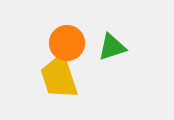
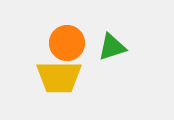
yellow trapezoid: rotated 72 degrees counterclockwise
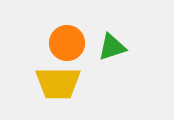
yellow trapezoid: moved 1 px left, 6 px down
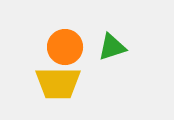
orange circle: moved 2 px left, 4 px down
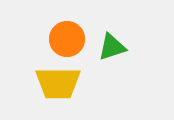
orange circle: moved 2 px right, 8 px up
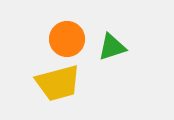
yellow trapezoid: rotated 15 degrees counterclockwise
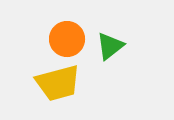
green triangle: moved 2 px left, 1 px up; rotated 20 degrees counterclockwise
